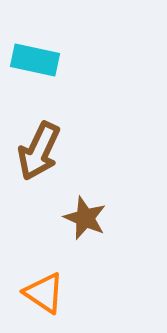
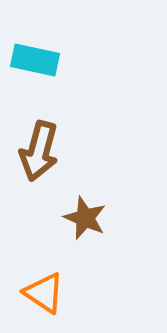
brown arrow: rotated 10 degrees counterclockwise
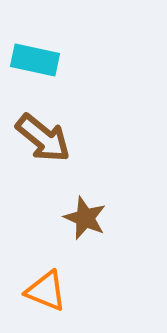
brown arrow: moved 4 px right, 13 px up; rotated 66 degrees counterclockwise
orange triangle: moved 2 px right, 2 px up; rotated 12 degrees counterclockwise
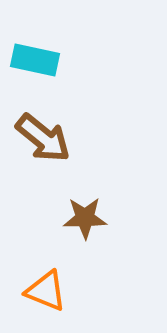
brown star: rotated 24 degrees counterclockwise
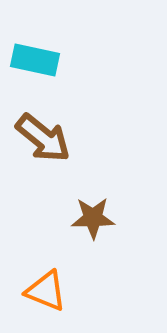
brown star: moved 8 px right
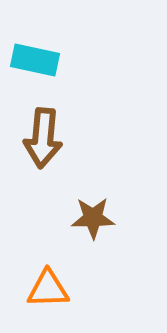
brown arrow: rotated 56 degrees clockwise
orange triangle: moved 2 px right, 2 px up; rotated 24 degrees counterclockwise
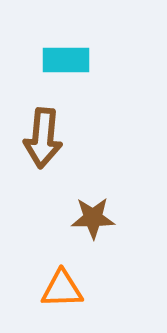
cyan rectangle: moved 31 px right; rotated 12 degrees counterclockwise
orange triangle: moved 14 px right
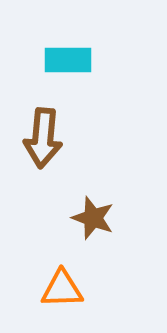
cyan rectangle: moved 2 px right
brown star: rotated 21 degrees clockwise
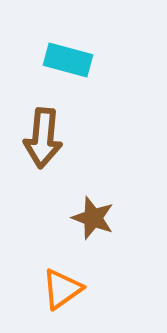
cyan rectangle: rotated 15 degrees clockwise
orange triangle: rotated 33 degrees counterclockwise
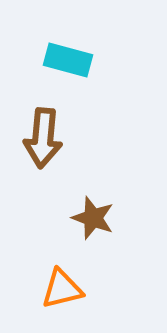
orange triangle: rotated 21 degrees clockwise
